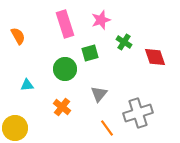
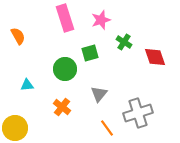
pink rectangle: moved 6 px up
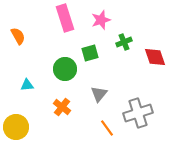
green cross: rotated 35 degrees clockwise
yellow circle: moved 1 px right, 1 px up
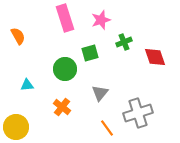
gray triangle: moved 1 px right, 1 px up
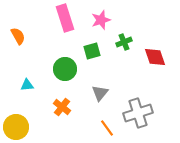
green square: moved 2 px right, 2 px up
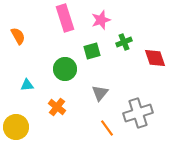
red diamond: moved 1 px down
orange cross: moved 5 px left
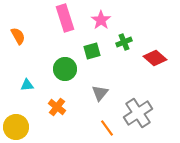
pink star: rotated 18 degrees counterclockwise
red diamond: rotated 30 degrees counterclockwise
gray cross: rotated 16 degrees counterclockwise
